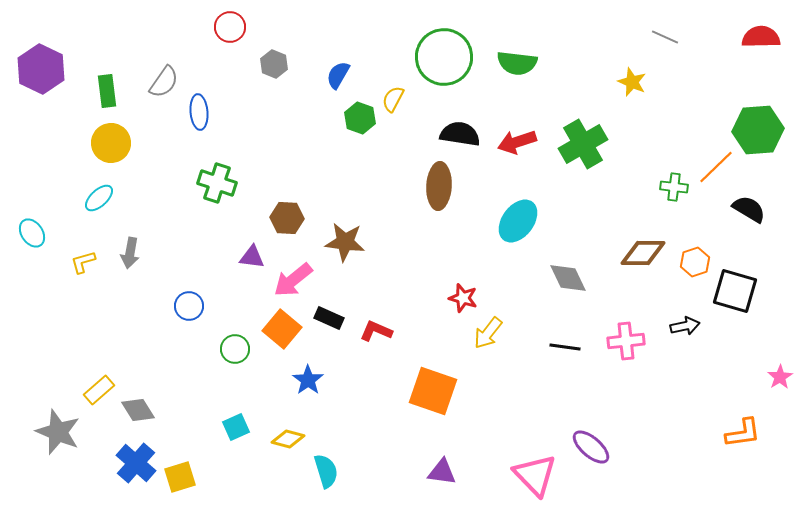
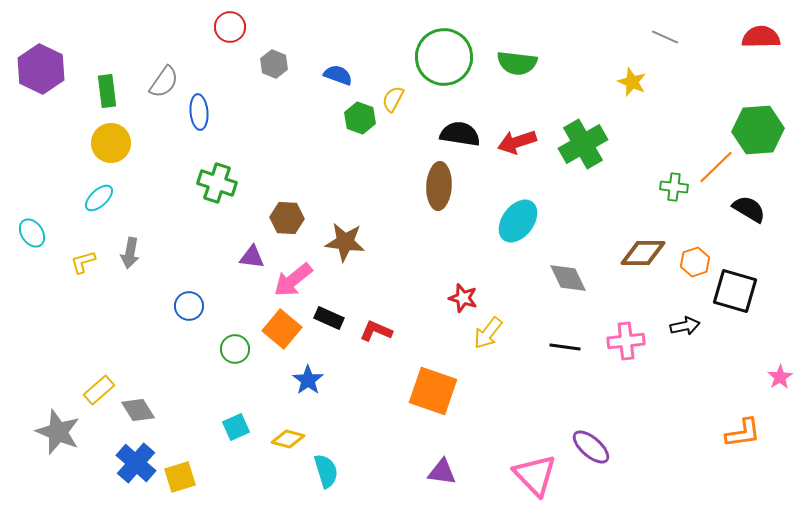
blue semicircle at (338, 75): rotated 80 degrees clockwise
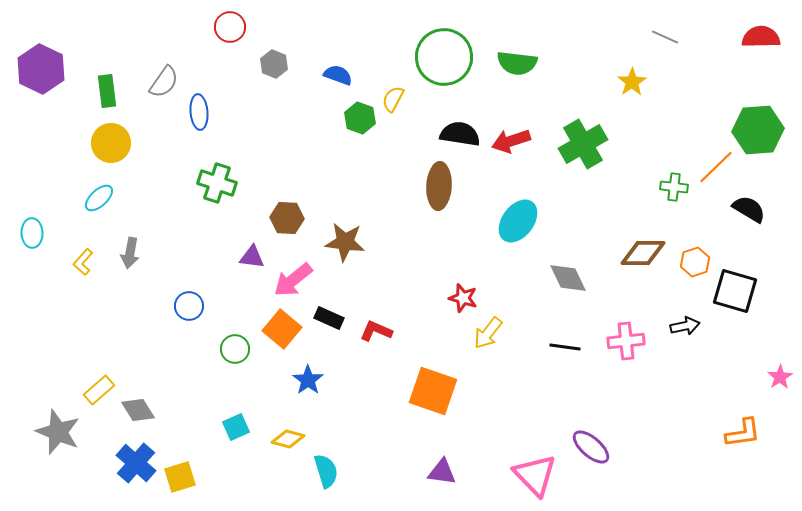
yellow star at (632, 82): rotated 16 degrees clockwise
red arrow at (517, 142): moved 6 px left, 1 px up
cyan ellipse at (32, 233): rotated 32 degrees clockwise
yellow L-shape at (83, 262): rotated 32 degrees counterclockwise
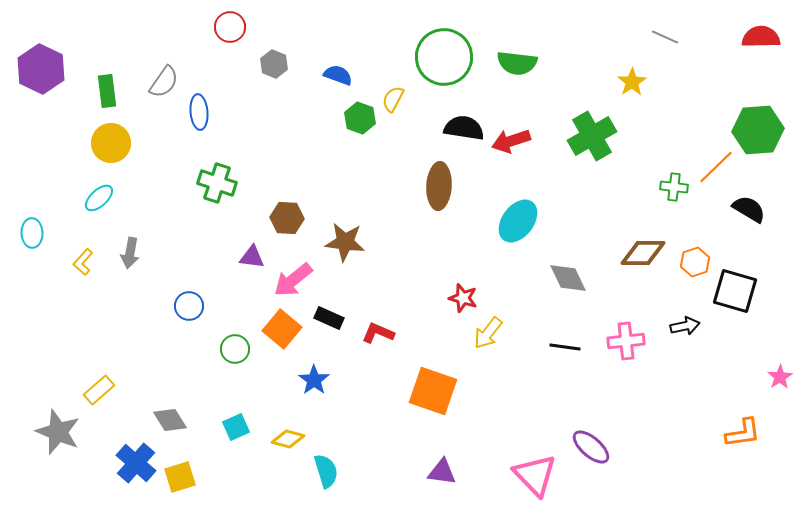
black semicircle at (460, 134): moved 4 px right, 6 px up
green cross at (583, 144): moved 9 px right, 8 px up
red L-shape at (376, 331): moved 2 px right, 2 px down
blue star at (308, 380): moved 6 px right
gray diamond at (138, 410): moved 32 px right, 10 px down
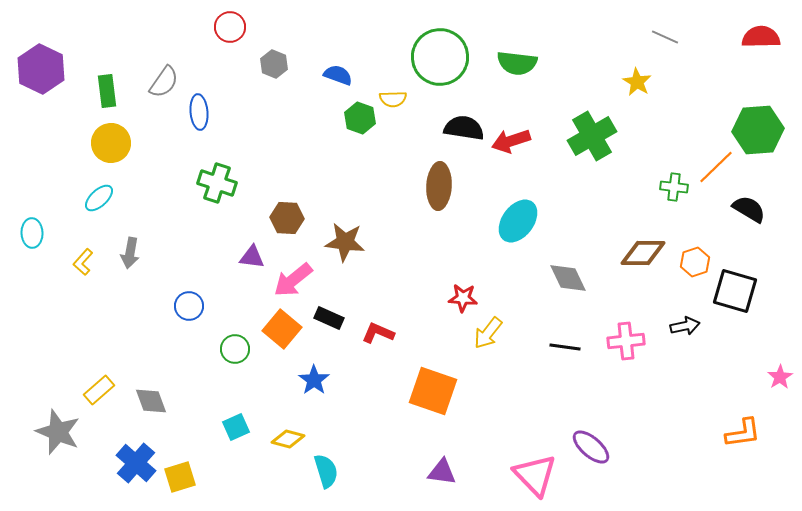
green circle at (444, 57): moved 4 px left
yellow star at (632, 82): moved 5 px right; rotated 8 degrees counterclockwise
yellow semicircle at (393, 99): rotated 120 degrees counterclockwise
red star at (463, 298): rotated 12 degrees counterclockwise
gray diamond at (170, 420): moved 19 px left, 19 px up; rotated 12 degrees clockwise
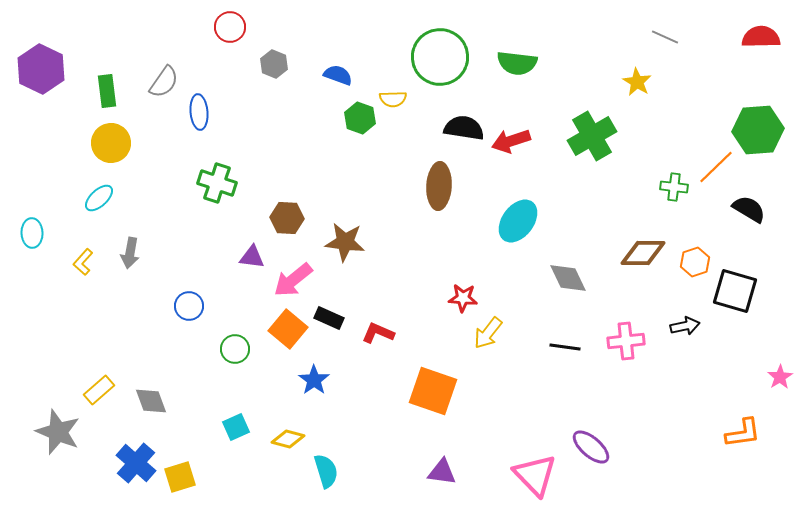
orange square at (282, 329): moved 6 px right
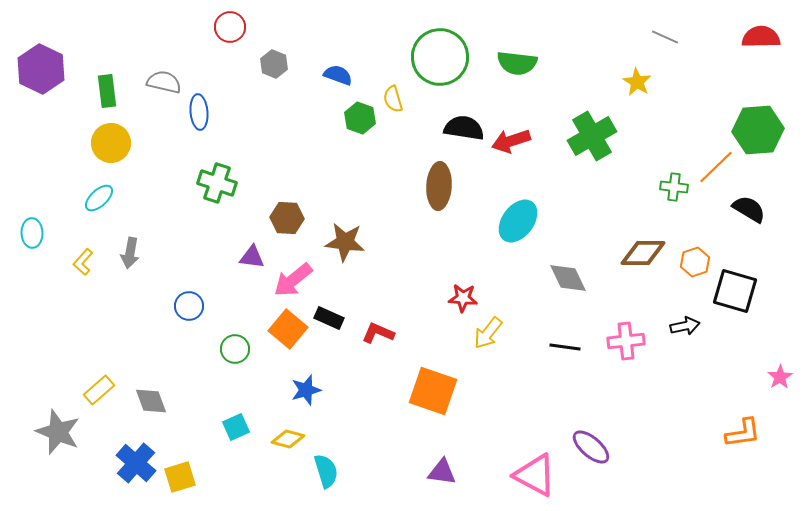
gray semicircle at (164, 82): rotated 112 degrees counterclockwise
yellow semicircle at (393, 99): rotated 76 degrees clockwise
blue star at (314, 380): moved 8 px left, 10 px down; rotated 20 degrees clockwise
pink triangle at (535, 475): rotated 18 degrees counterclockwise
